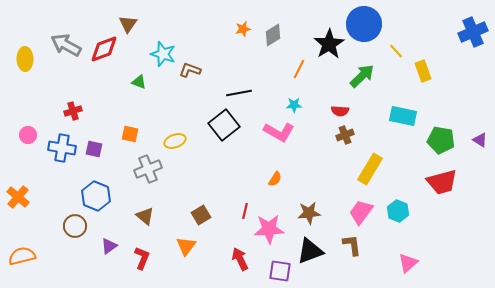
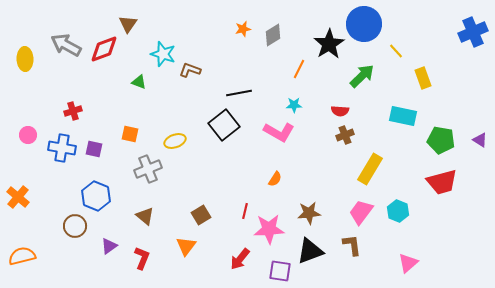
yellow rectangle at (423, 71): moved 7 px down
red arrow at (240, 259): rotated 115 degrees counterclockwise
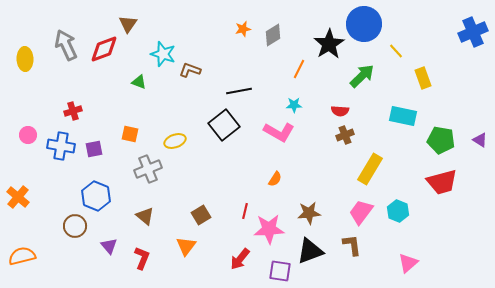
gray arrow at (66, 45): rotated 36 degrees clockwise
black line at (239, 93): moved 2 px up
blue cross at (62, 148): moved 1 px left, 2 px up
purple square at (94, 149): rotated 24 degrees counterclockwise
purple triangle at (109, 246): rotated 36 degrees counterclockwise
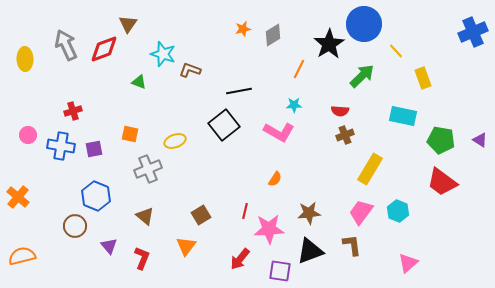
red trapezoid at (442, 182): rotated 52 degrees clockwise
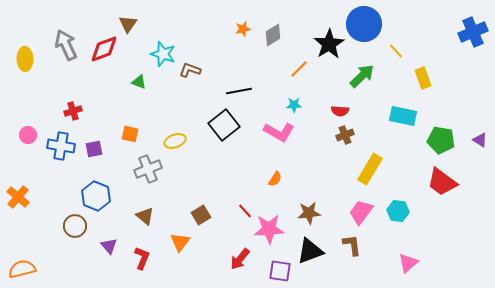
orange line at (299, 69): rotated 18 degrees clockwise
red line at (245, 211): rotated 56 degrees counterclockwise
cyan hexagon at (398, 211): rotated 15 degrees counterclockwise
orange triangle at (186, 246): moved 6 px left, 4 px up
orange semicircle at (22, 256): moved 13 px down
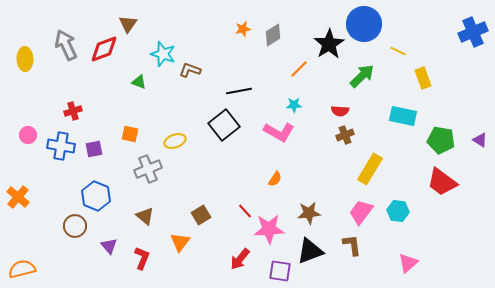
yellow line at (396, 51): moved 2 px right; rotated 21 degrees counterclockwise
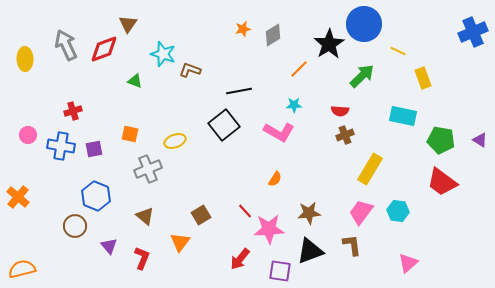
green triangle at (139, 82): moved 4 px left, 1 px up
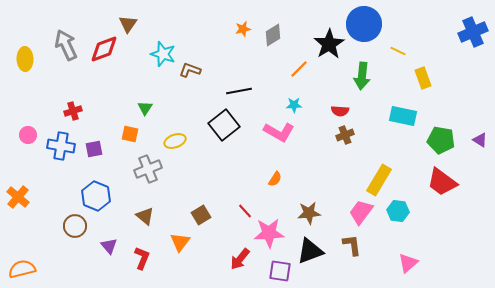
green arrow at (362, 76): rotated 140 degrees clockwise
green triangle at (135, 81): moved 10 px right, 27 px down; rotated 42 degrees clockwise
yellow rectangle at (370, 169): moved 9 px right, 11 px down
pink star at (269, 229): moved 4 px down
